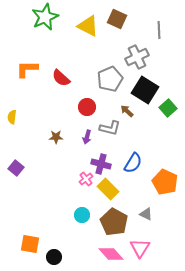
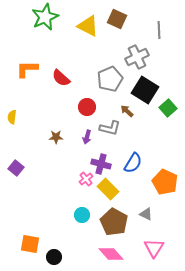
pink triangle: moved 14 px right
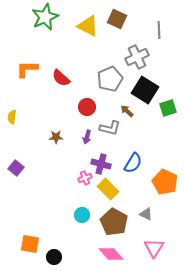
green square: rotated 24 degrees clockwise
pink cross: moved 1 px left, 1 px up; rotated 16 degrees clockwise
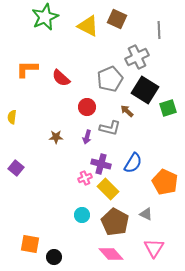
brown pentagon: moved 1 px right
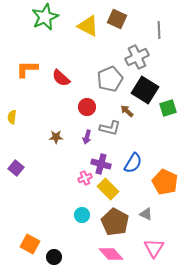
orange square: rotated 18 degrees clockwise
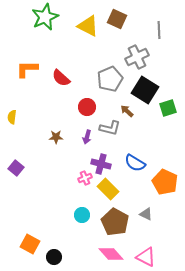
blue semicircle: moved 2 px right; rotated 90 degrees clockwise
pink triangle: moved 8 px left, 9 px down; rotated 35 degrees counterclockwise
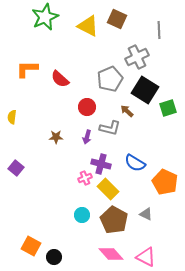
red semicircle: moved 1 px left, 1 px down
brown pentagon: moved 1 px left, 2 px up
orange square: moved 1 px right, 2 px down
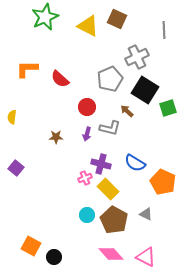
gray line: moved 5 px right
purple arrow: moved 3 px up
orange pentagon: moved 2 px left
cyan circle: moved 5 px right
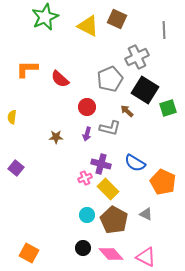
orange square: moved 2 px left, 7 px down
black circle: moved 29 px right, 9 px up
